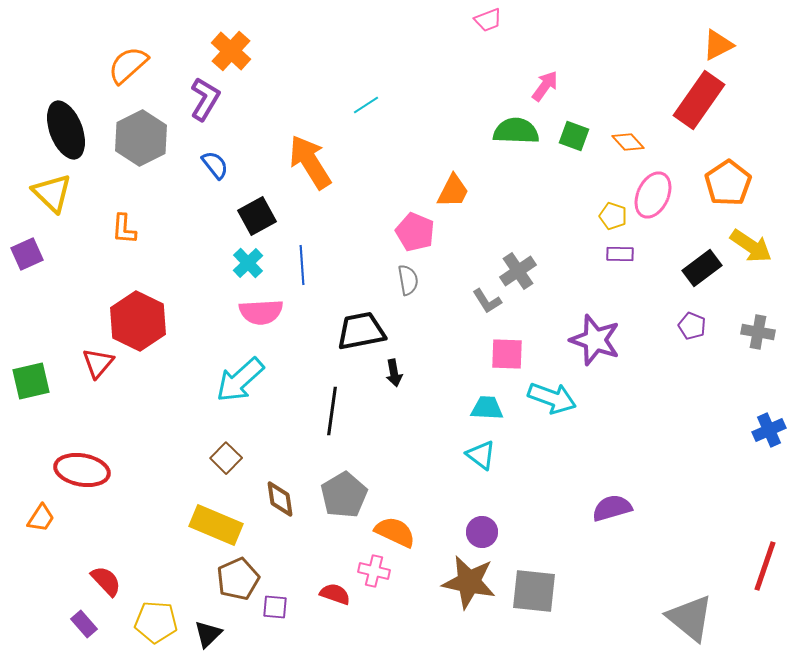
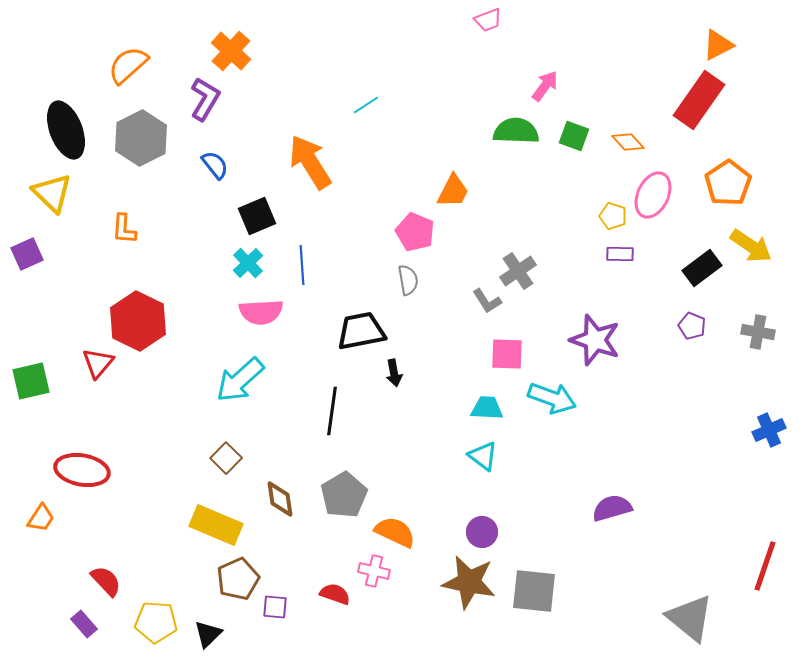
black square at (257, 216): rotated 6 degrees clockwise
cyan triangle at (481, 455): moved 2 px right, 1 px down
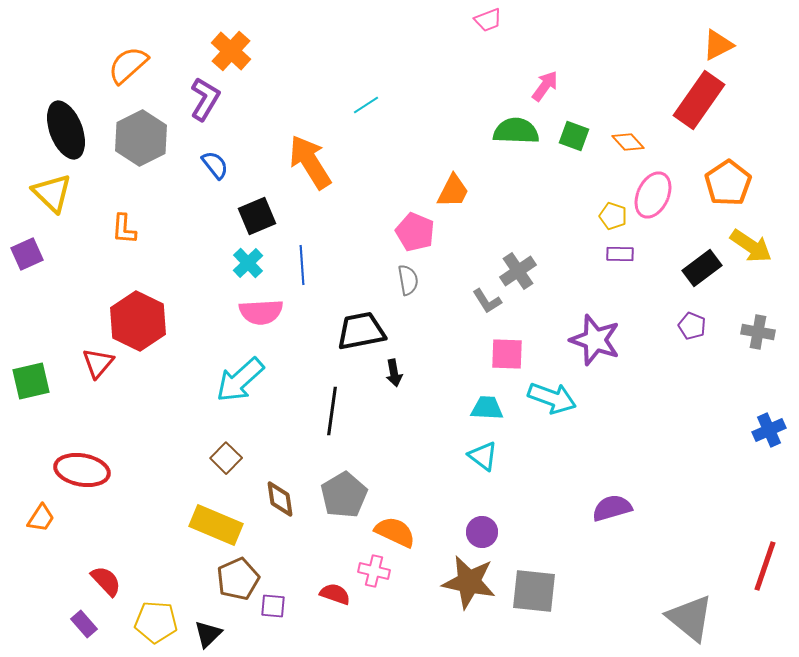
purple square at (275, 607): moved 2 px left, 1 px up
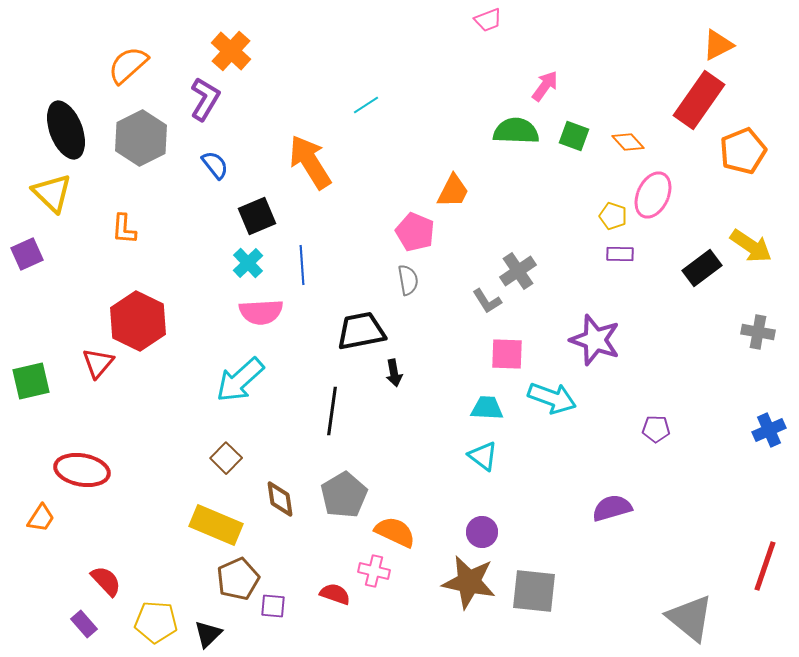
orange pentagon at (728, 183): moved 15 px right, 32 px up; rotated 12 degrees clockwise
purple pentagon at (692, 326): moved 36 px left, 103 px down; rotated 20 degrees counterclockwise
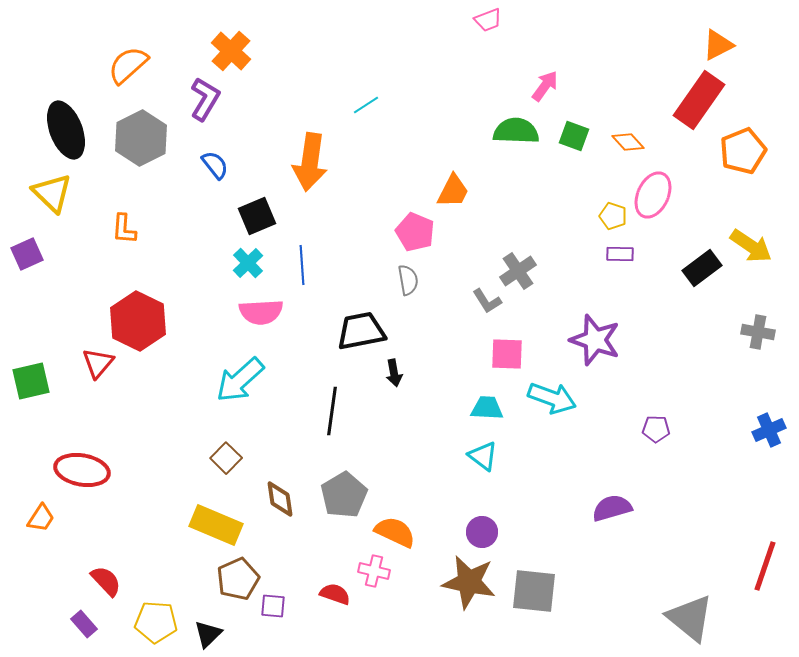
orange arrow at (310, 162): rotated 140 degrees counterclockwise
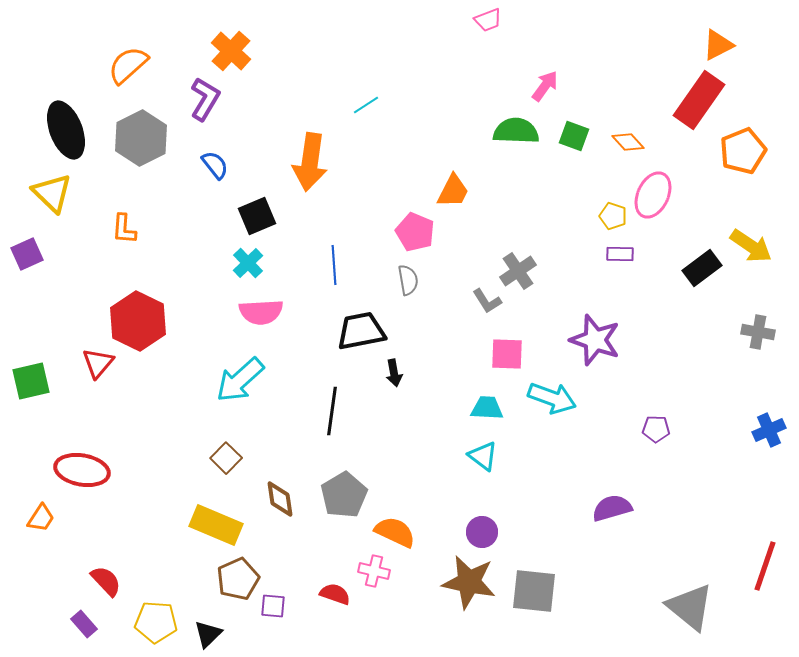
blue line at (302, 265): moved 32 px right
gray triangle at (690, 618): moved 11 px up
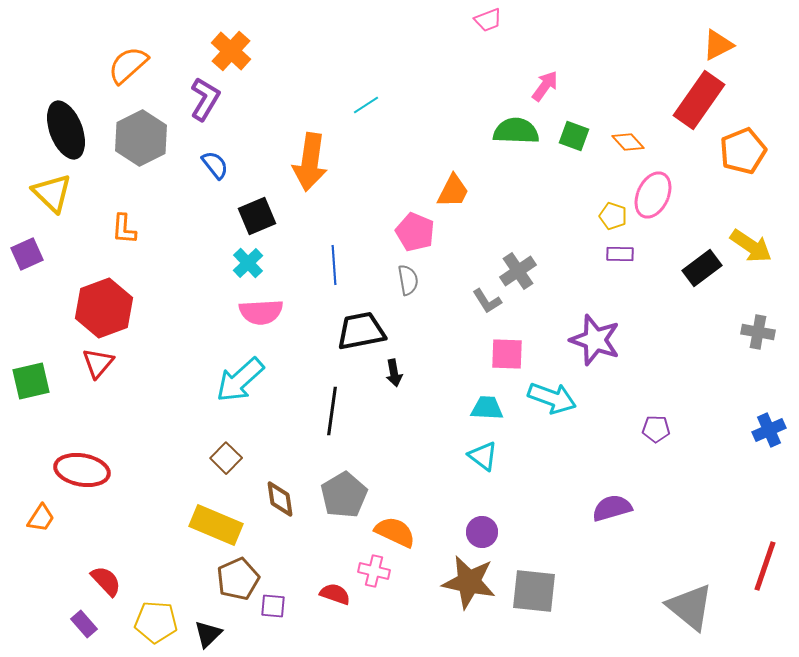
red hexagon at (138, 321): moved 34 px left, 13 px up; rotated 14 degrees clockwise
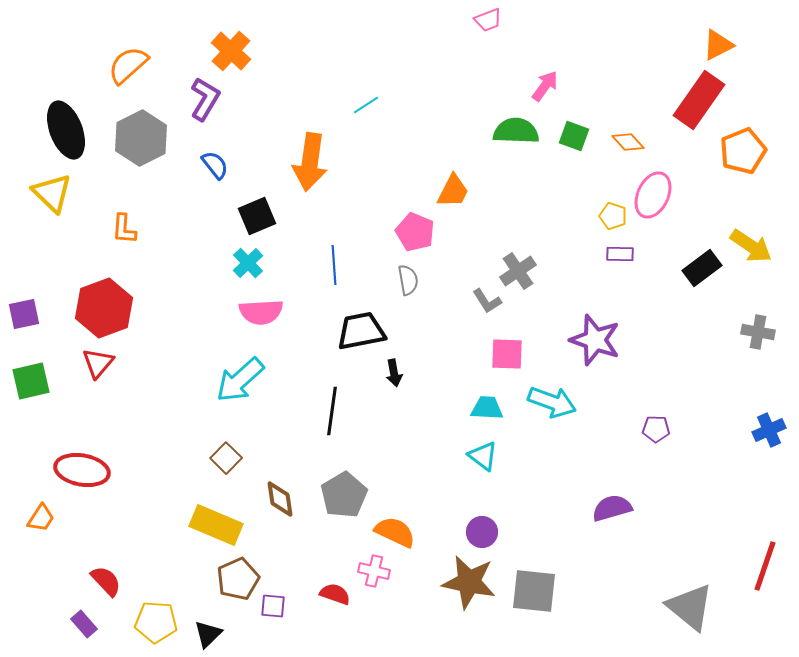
purple square at (27, 254): moved 3 px left, 60 px down; rotated 12 degrees clockwise
cyan arrow at (552, 398): moved 4 px down
